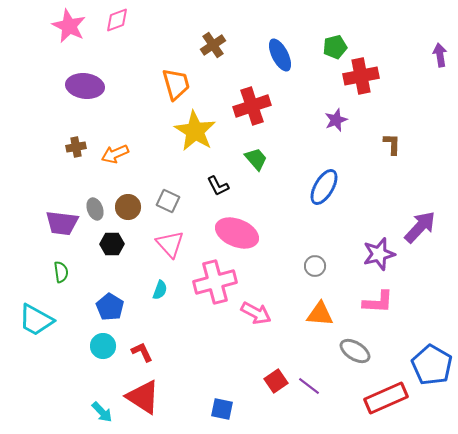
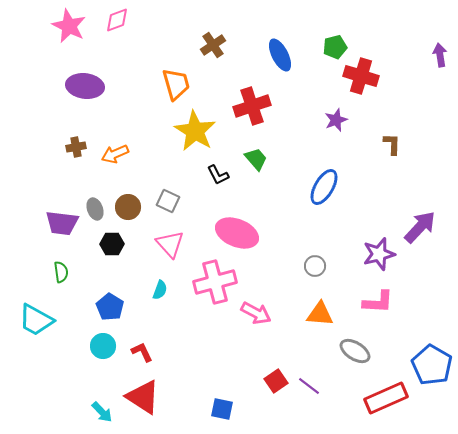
red cross at (361, 76): rotated 28 degrees clockwise
black L-shape at (218, 186): moved 11 px up
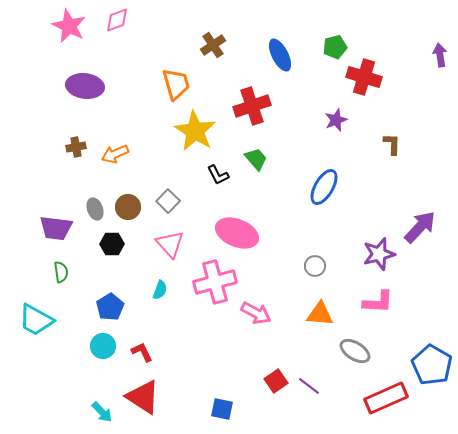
red cross at (361, 76): moved 3 px right, 1 px down
gray square at (168, 201): rotated 20 degrees clockwise
purple trapezoid at (62, 223): moved 6 px left, 5 px down
blue pentagon at (110, 307): rotated 8 degrees clockwise
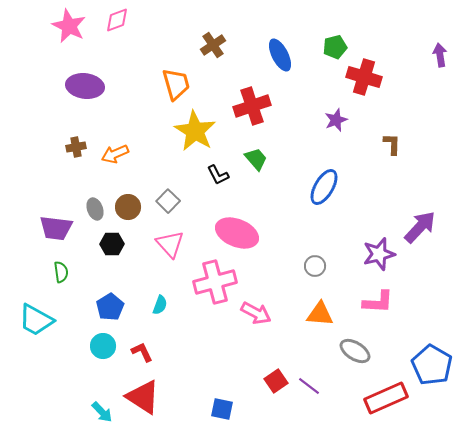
cyan semicircle at (160, 290): moved 15 px down
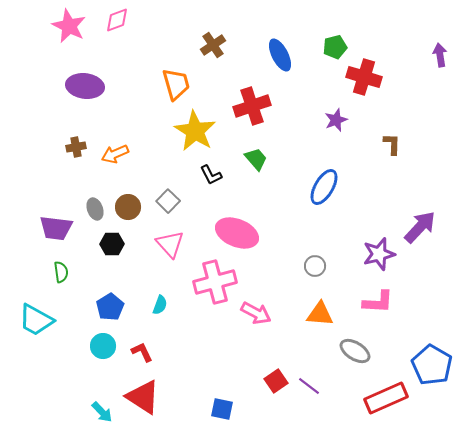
black L-shape at (218, 175): moved 7 px left
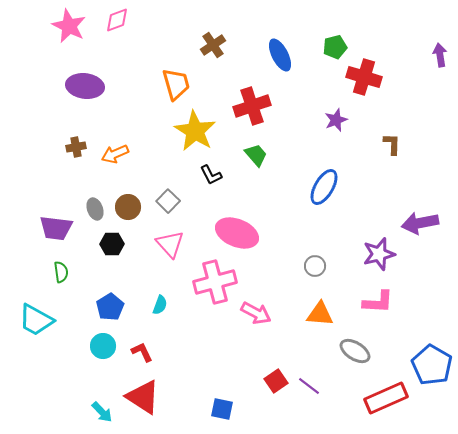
green trapezoid at (256, 159): moved 4 px up
purple arrow at (420, 227): moved 4 px up; rotated 144 degrees counterclockwise
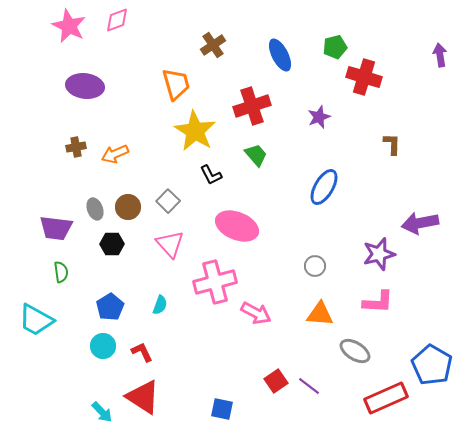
purple star at (336, 120): moved 17 px left, 3 px up
pink ellipse at (237, 233): moved 7 px up
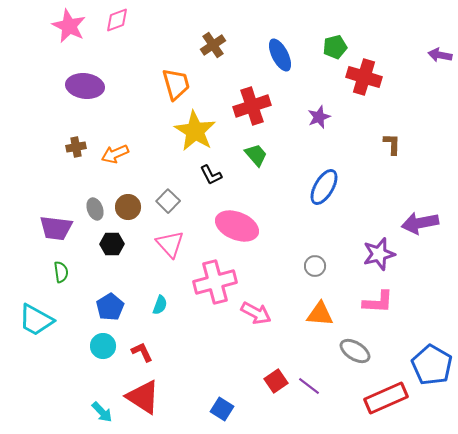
purple arrow at (440, 55): rotated 70 degrees counterclockwise
blue square at (222, 409): rotated 20 degrees clockwise
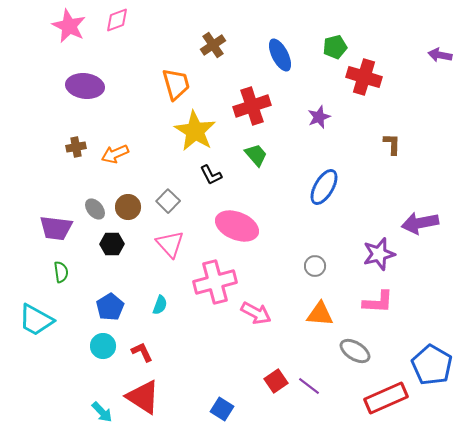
gray ellipse at (95, 209): rotated 20 degrees counterclockwise
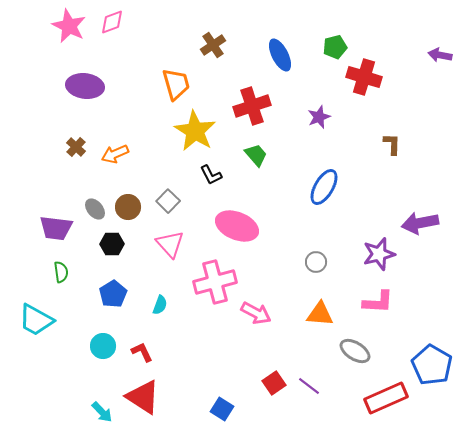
pink diamond at (117, 20): moved 5 px left, 2 px down
brown cross at (76, 147): rotated 36 degrees counterclockwise
gray circle at (315, 266): moved 1 px right, 4 px up
blue pentagon at (110, 307): moved 3 px right, 13 px up
red square at (276, 381): moved 2 px left, 2 px down
